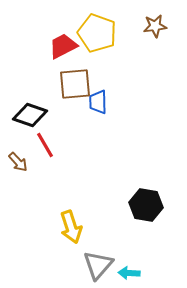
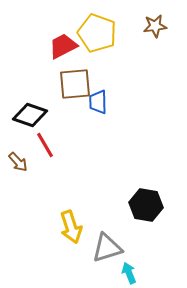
gray triangle: moved 9 px right, 17 px up; rotated 32 degrees clockwise
cyan arrow: rotated 65 degrees clockwise
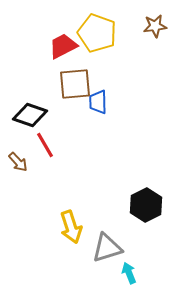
black hexagon: rotated 24 degrees clockwise
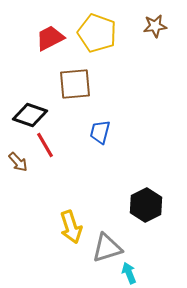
red trapezoid: moved 13 px left, 8 px up
blue trapezoid: moved 2 px right, 30 px down; rotated 15 degrees clockwise
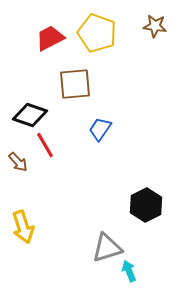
brown star: rotated 15 degrees clockwise
blue trapezoid: moved 3 px up; rotated 20 degrees clockwise
yellow arrow: moved 48 px left
cyan arrow: moved 2 px up
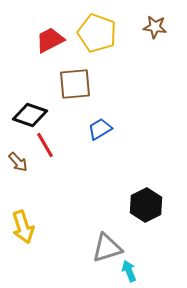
brown star: moved 1 px down
red trapezoid: moved 2 px down
blue trapezoid: rotated 25 degrees clockwise
